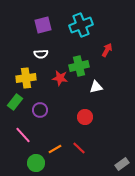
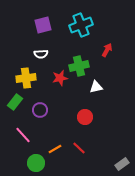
red star: rotated 21 degrees counterclockwise
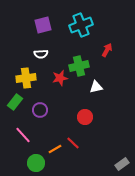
red line: moved 6 px left, 5 px up
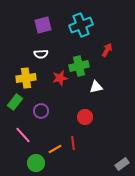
purple circle: moved 1 px right, 1 px down
red line: rotated 40 degrees clockwise
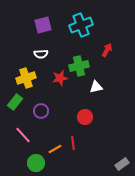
yellow cross: rotated 12 degrees counterclockwise
